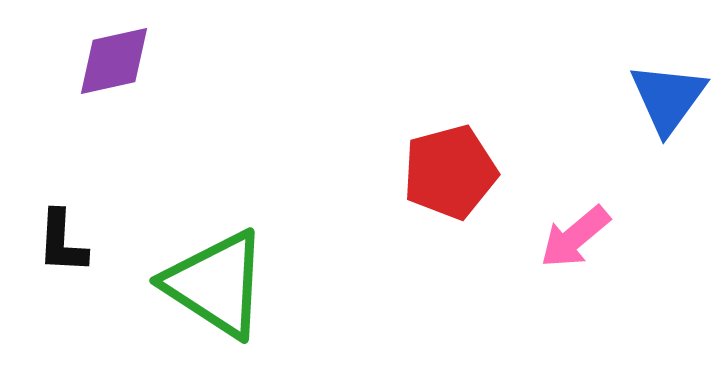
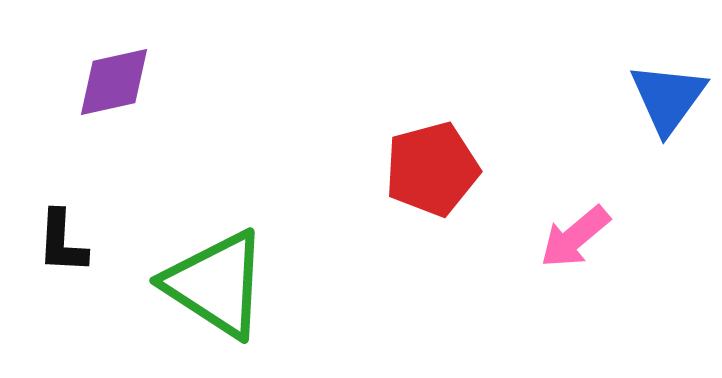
purple diamond: moved 21 px down
red pentagon: moved 18 px left, 3 px up
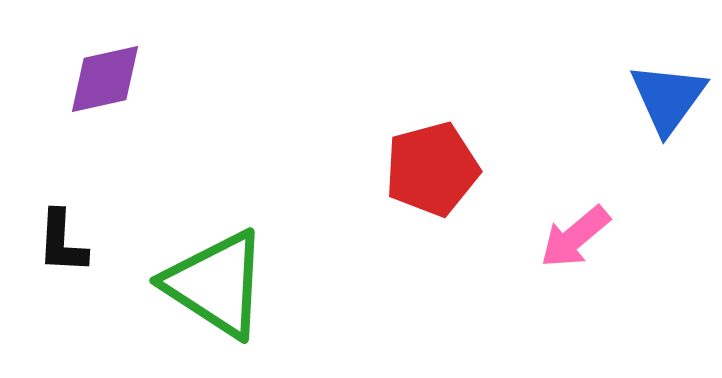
purple diamond: moved 9 px left, 3 px up
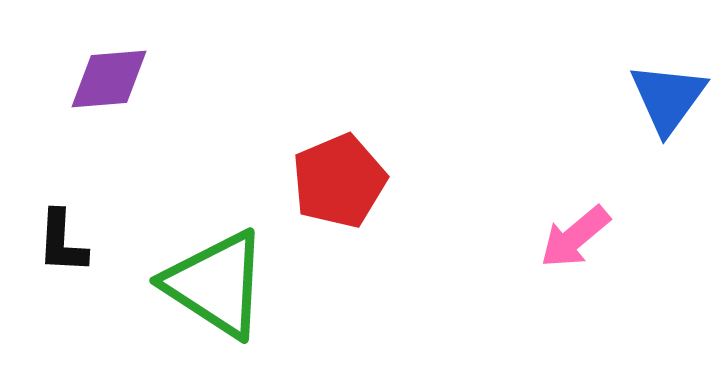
purple diamond: moved 4 px right; rotated 8 degrees clockwise
red pentagon: moved 93 px left, 12 px down; rotated 8 degrees counterclockwise
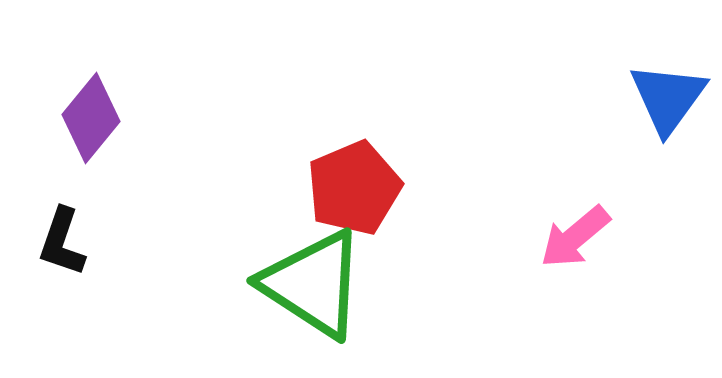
purple diamond: moved 18 px left, 39 px down; rotated 46 degrees counterclockwise
red pentagon: moved 15 px right, 7 px down
black L-shape: rotated 16 degrees clockwise
green triangle: moved 97 px right
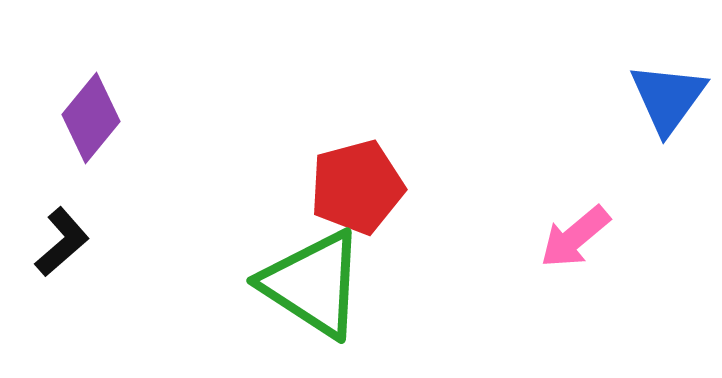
red pentagon: moved 3 px right, 1 px up; rotated 8 degrees clockwise
black L-shape: rotated 150 degrees counterclockwise
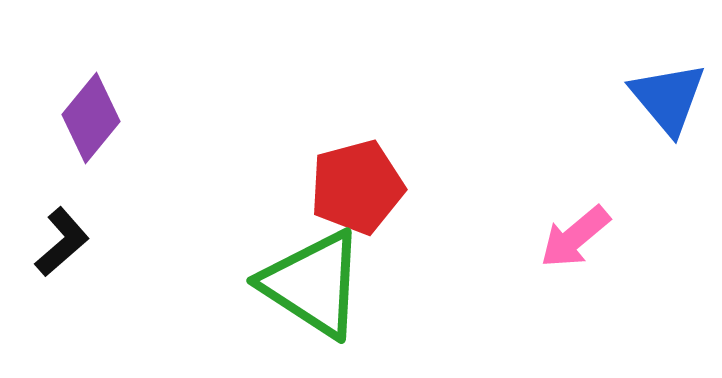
blue triangle: rotated 16 degrees counterclockwise
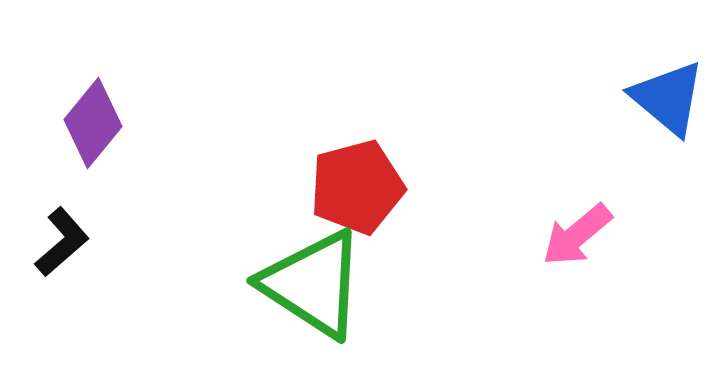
blue triangle: rotated 10 degrees counterclockwise
purple diamond: moved 2 px right, 5 px down
pink arrow: moved 2 px right, 2 px up
